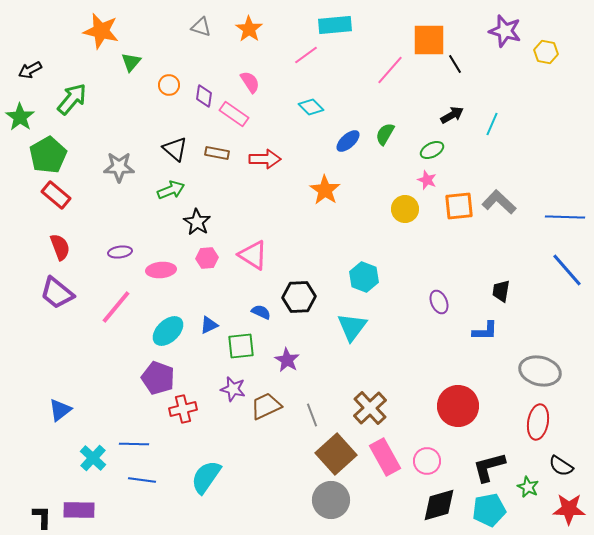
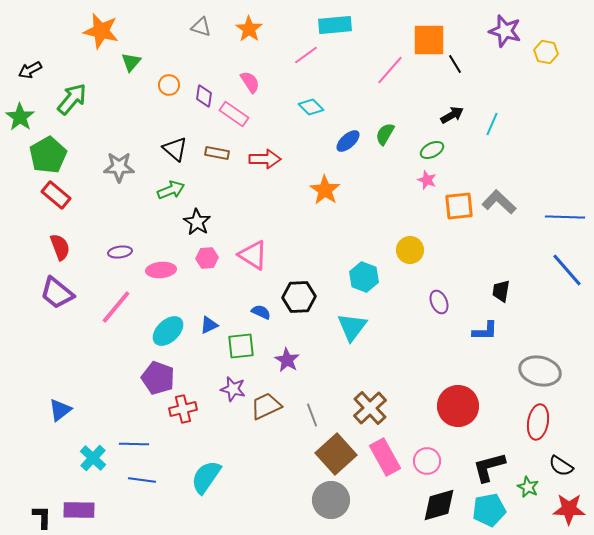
yellow circle at (405, 209): moved 5 px right, 41 px down
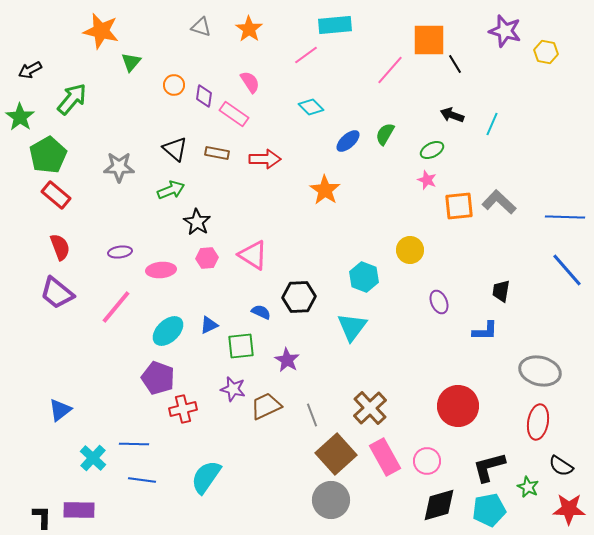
orange circle at (169, 85): moved 5 px right
black arrow at (452, 115): rotated 130 degrees counterclockwise
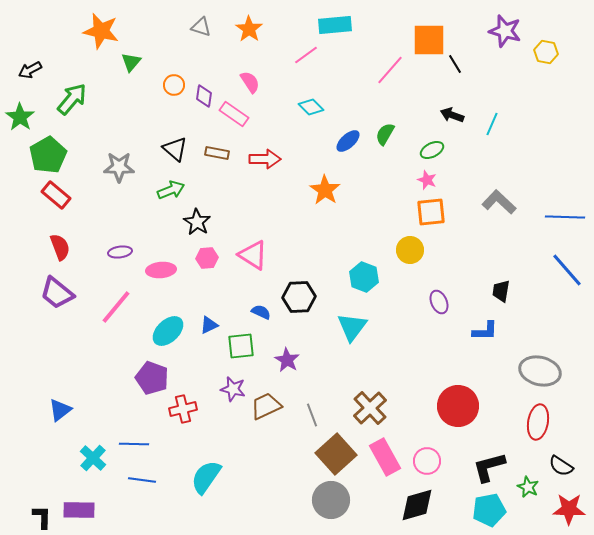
orange square at (459, 206): moved 28 px left, 6 px down
purple pentagon at (158, 378): moved 6 px left
black diamond at (439, 505): moved 22 px left
